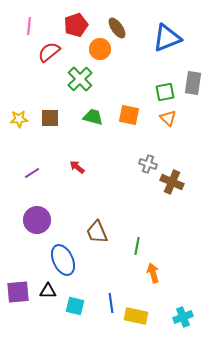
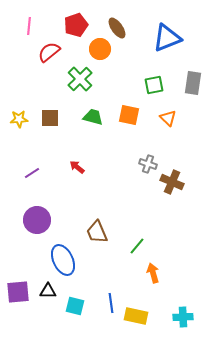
green square: moved 11 px left, 7 px up
green line: rotated 30 degrees clockwise
cyan cross: rotated 18 degrees clockwise
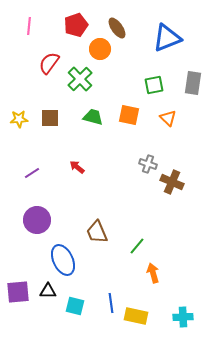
red semicircle: moved 11 px down; rotated 15 degrees counterclockwise
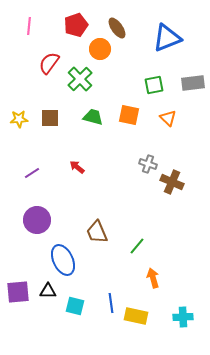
gray rectangle: rotated 75 degrees clockwise
orange arrow: moved 5 px down
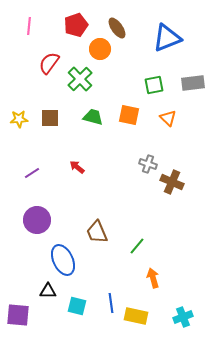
purple square: moved 23 px down; rotated 10 degrees clockwise
cyan square: moved 2 px right
cyan cross: rotated 18 degrees counterclockwise
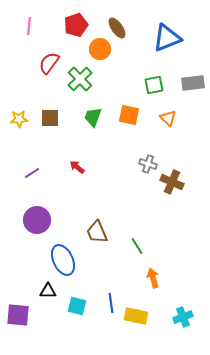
green trapezoid: rotated 85 degrees counterclockwise
green line: rotated 72 degrees counterclockwise
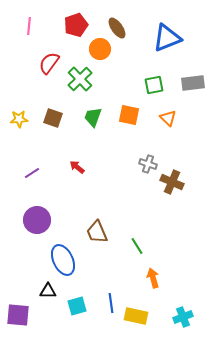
brown square: moved 3 px right; rotated 18 degrees clockwise
cyan square: rotated 30 degrees counterclockwise
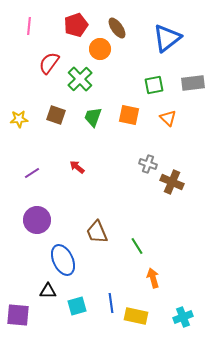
blue triangle: rotated 16 degrees counterclockwise
brown square: moved 3 px right, 3 px up
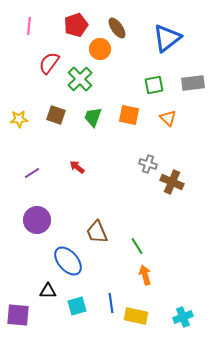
blue ellipse: moved 5 px right, 1 px down; rotated 16 degrees counterclockwise
orange arrow: moved 8 px left, 3 px up
